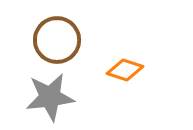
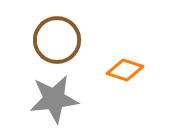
gray star: moved 4 px right, 2 px down
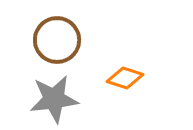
orange diamond: moved 8 px down
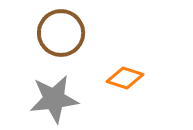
brown circle: moved 4 px right, 7 px up
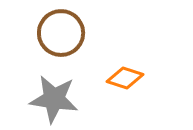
gray star: rotated 15 degrees clockwise
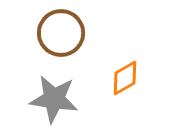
orange diamond: rotated 48 degrees counterclockwise
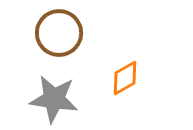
brown circle: moved 2 px left
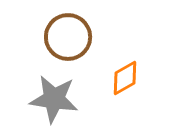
brown circle: moved 9 px right, 4 px down
